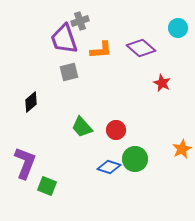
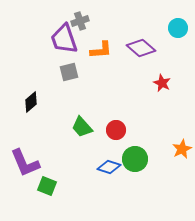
purple L-shape: rotated 136 degrees clockwise
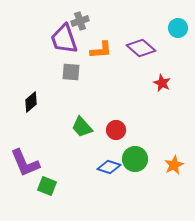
gray square: moved 2 px right; rotated 18 degrees clockwise
orange star: moved 8 px left, 16 px down
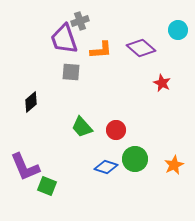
cyan circle: moved 2 px down
purple L-shape: moved 4 px down
blue diamond: moved 3 px left
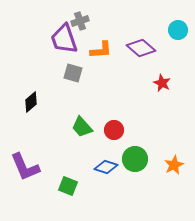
gray square: moved 2 px right, 1 px down; rotated 12 degrees clockwise
red circle: moved 2 px left
green square: moved 21 px right
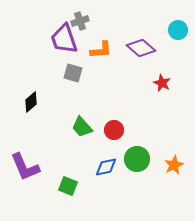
green circle: moved 2 px right
blue diamond: rotated 30 degrees counterclockwise
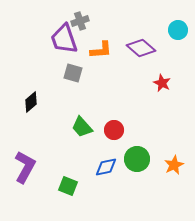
purple L-shape: rotated 128 degrees counterclockwise
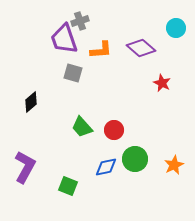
cyan circle: moved 2 px left, 2 px up
green circle: moved 2 px left
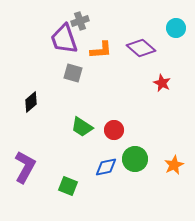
green trapezoid: rotated 15 degrees counterclockwise
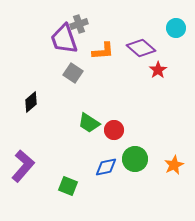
gray cross: moved 1 px left, 3 px down
orange L-shape: moved 2 px right, 1 px down
gray square: rotated 18 degrees clockwise
red star: moved 4 px left, 13 px up; rotated 12 degrees clockwise
green trapezoid: moved 7 px right, 4 px up
purple L-shape: moved 2 px left, 1 px up; rotated 12 degrees clockwise
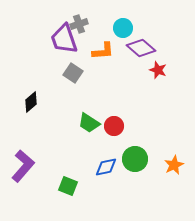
cyan circle: moved 53 px left
red star: rotated 18 degrees counterclockwise
red circle: moved 4 px up
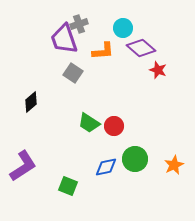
purple L-shape: rotated 16 degrees clockwise
